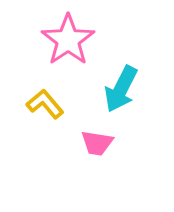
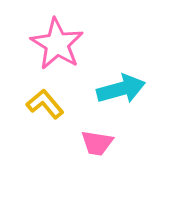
pink star: moved 11 px left, 4 px down; rotated 6 degrees counterclockwise
cyan arrow: rotated 132 degrees counterclockwise
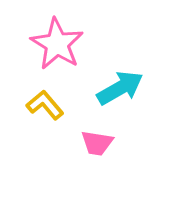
cyan arrow: moved 1 px left, 1 px up; rotated 15 degrees counterclockwise
yellow L-shape: moved 1 px down
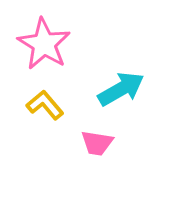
pink star: moved 13 px left
cyan arrow: moved 1 px right, 1 px down
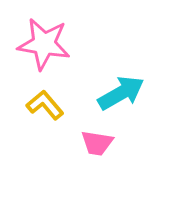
pink star: rotated 22 degrees counterclockwise
cyan arrow: moved 4 px down
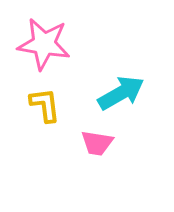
yellow L-shape: rotated 33 degrees clockwise
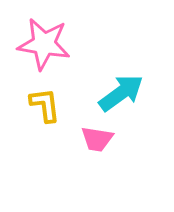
cyan arrow: rotated 6 degrees counterclockwise
pink trapezoid: moved 4 px up
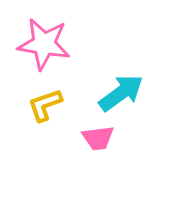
yellow L-shape: rotated 102 degrees counterclockwise
pink trapezoid: moved 1 px right, 1 px up; rotated 16 degrees counterclockwise
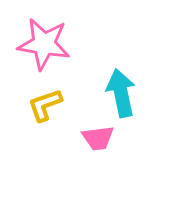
cyan arrow: rotated 66 degrees counterclockwise
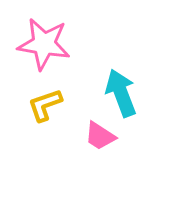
cyan arrow: rotated 9 degrees counterclockwise
pink trapezoid: moved 2 px right, 2 px up; rotated 40 degrees clockwise
